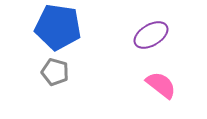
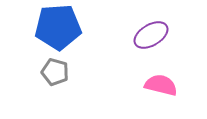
blue pentagon: rotated 12 degrees counterclockwise
pink semicircle: rotated 24 degrees counterclockwise
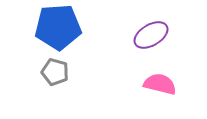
pink semicircle: moved 1 px left, 1 px up
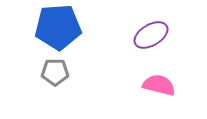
gray pentagon: rotated 16 degrees counterclockwise
pink semicircle: moved 1 px left, 1 px down
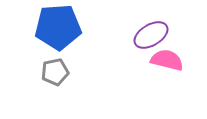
gray pentagon: rotated 12 degrees counterclockwise
pink semicircle: moved 8 px right, 25 px up
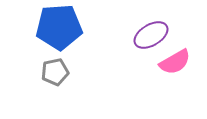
blue pentagon: moved 1 px right
pink semicircle: moved 8 px right, 2 px down; rotated 136 degrees clockwise
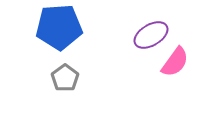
pink semicircle: rotated 24 degrees counterclockwise
gray pentagon: moved 10 px right, 6 px down; rotated 24 degrees counterclockwise
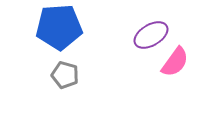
gray pentagon: moved 3 px up; rotated 20 degrees counterclockwise
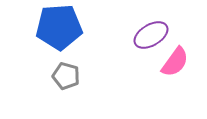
gray pentagon: moved 1 px right, 1 px down
